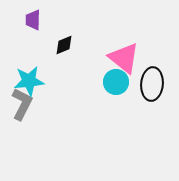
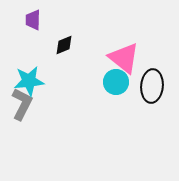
black ellipse: moved 2 px down
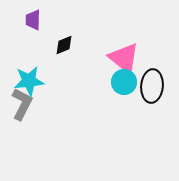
cyan circle: moved 8 px right
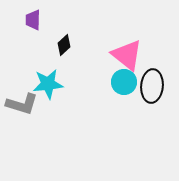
black diamond: rotated 20 degrees counterclockwise
pink triangle: moved 3 px right, 3 px up
cyan star: moved 19 px right, 3 px down
gray L-shape: rotated 80 degrees clockwise
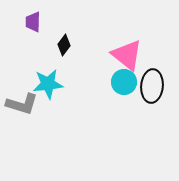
purple trapezoid: moved 2 px down
black diamond: rotated 10 degrees counterclockwise
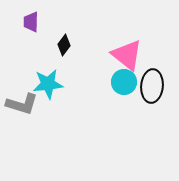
purple trapezoid: moved 2 px left
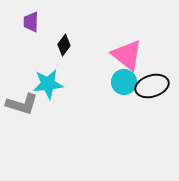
black ellipse: rotated 68 degrees clockwise
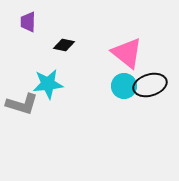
purple trapezoid: moved 3 px left
black diamond: rotated 65 degrees clockwise
pink triangle: moved 2 px up
cyan circle: moved 4 px down
black ellipse: moved 2 px left, 1 px up
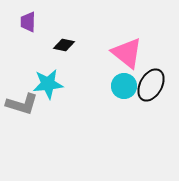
black ellipse: moved 1 px right; rotated 44 degrees counterclockwise
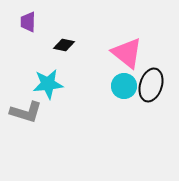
black ellipse: rotated 12 degrees counterclockwise
gray L-shape: moved 4 px right, 8 px down
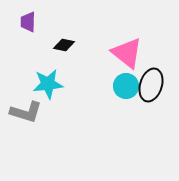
cyan circle: moved 2 px right
